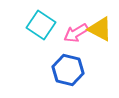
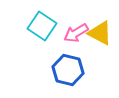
cyan square: moved 1 px right, 1 px down
yellow triangle: moved 4 px down
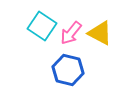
pink arrow: moved 5 px left; rotated 20 degrees counterclockwise
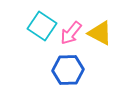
blue hexagon: rotated 16 degrees counterclockwise
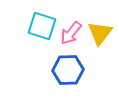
cyan square: rotated 16 degrees counterclockwise
yellow triangle: rotated 40 degrees clockwise
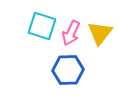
pink arrow: rotated 15 degrees counterclockwise
